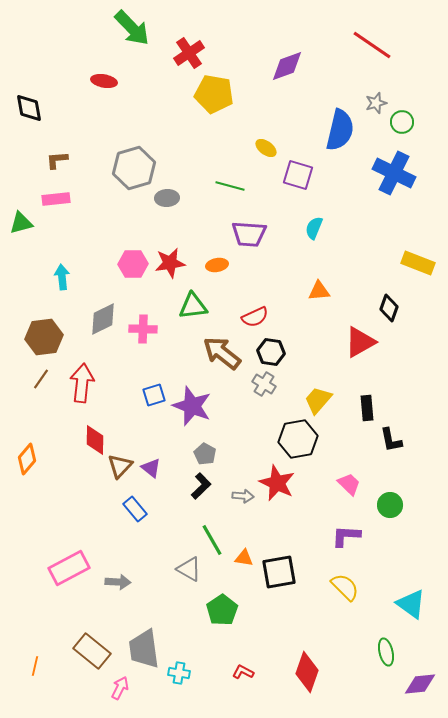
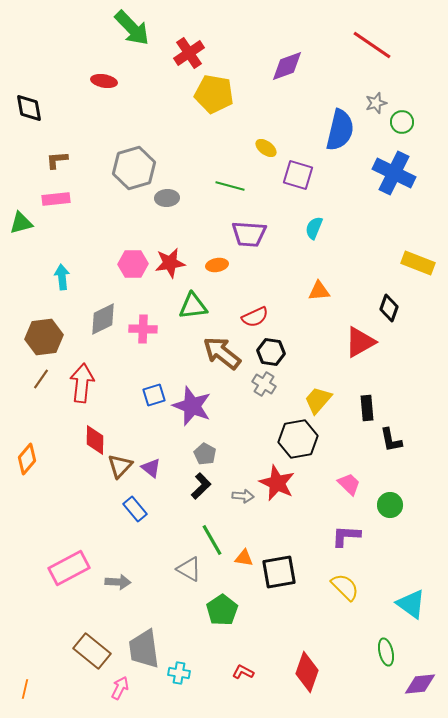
orange line at (35, 666): moved 10 px left, 23 px down
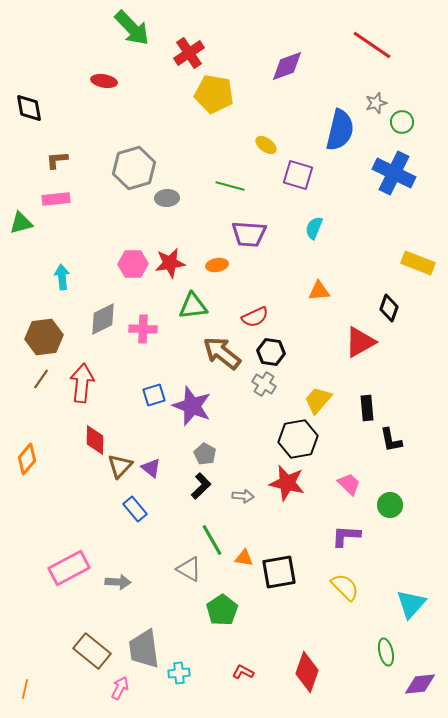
yellow ellipse at (266, 148): moved 3 px up
red star at (277, 483): moved 10 px right; rotated 12 degrees counterclockwise
cyan triangle at (411, 604): rotated 36 degrees clockwise
cyan cross at (179, 673): rotated 15 degrees counterclockwise
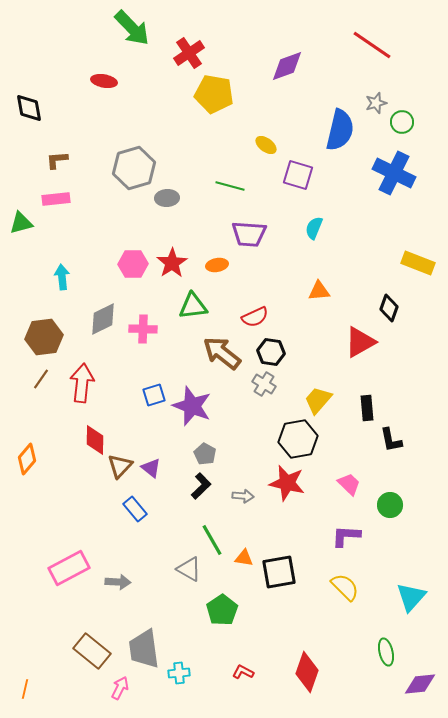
red star at (170, 263): moved 2 px right; rotated 24 degrees counterclockwise
cyan triangle at (411, 604): moved 7 px up
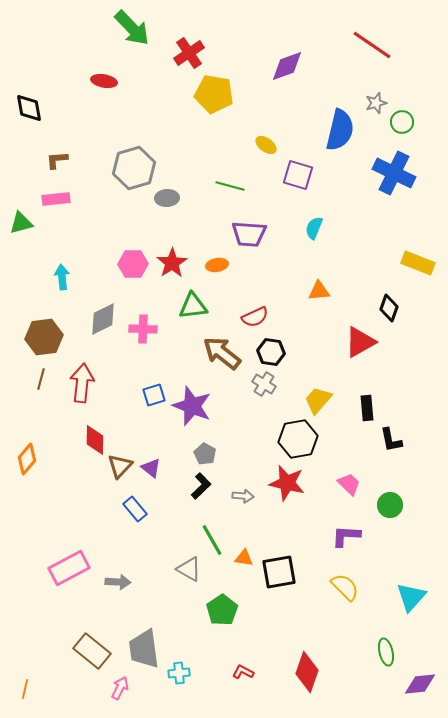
brown line at (41, 379): rotated 20 degrees counterclockwise
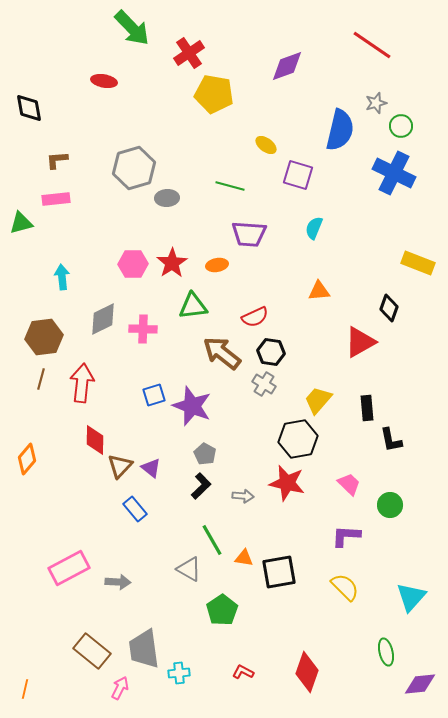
green circle at (402, 122): moved 1 px left, 4 px down
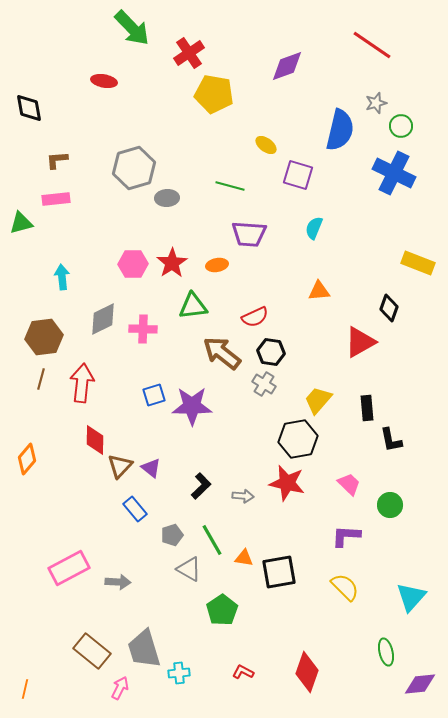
purple star at (192, 406): rotated 21 degrees counterclockwise
gray pentagon at (205, 454): moved 33 px left, 81 px down; rotated 25 degrees clockwise
gray trapezoid at (144, 649): rotated 9 degrees counterclockwise
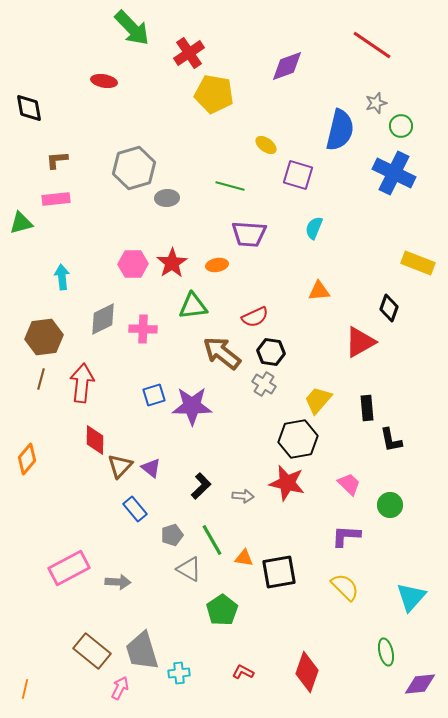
gray trapezoid at (144, 649): moved 2 px left, 2 px down
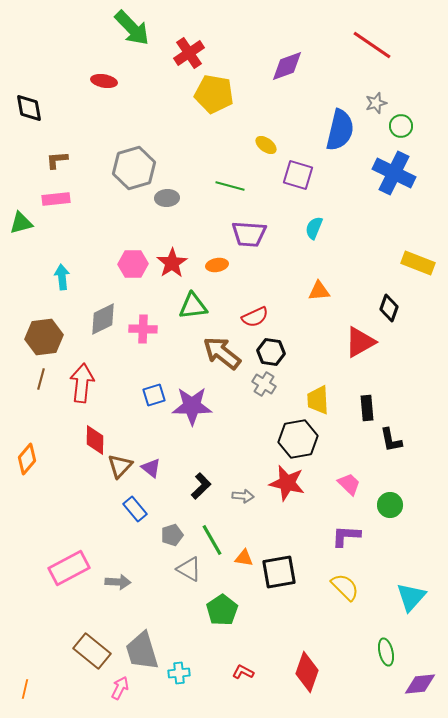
yellow trapezoid at (318, 400): rotated 44 degrees counterclockwise
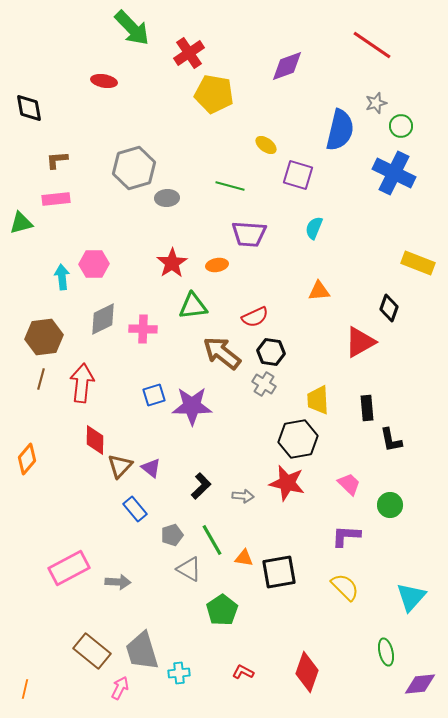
pink hexagon at (133, 264): moved 39 px left
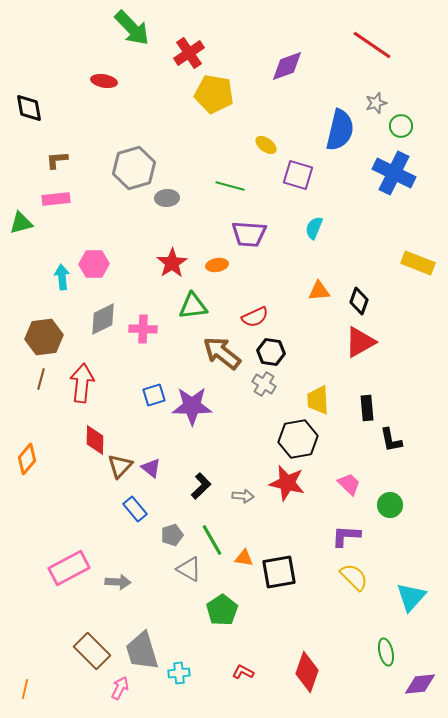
black diamond at (389, 308): moved 30 px left, 7 px up
yellow semicircle at (345, 587): moved 9 px right, 10 px up
brown rectangle at (92, 651): rotated 6 degrees clockwise
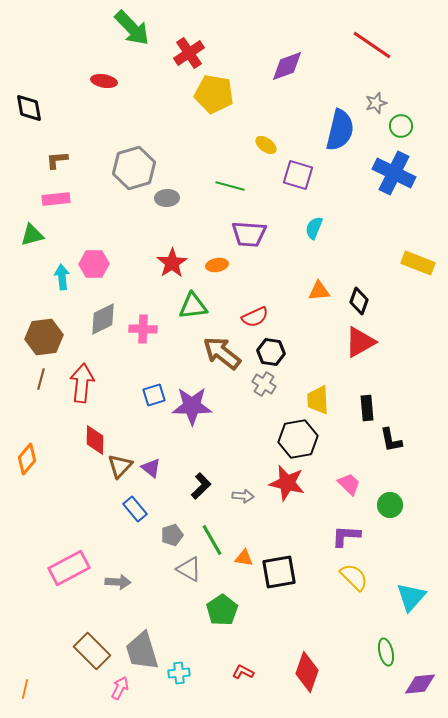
green triangle at (21, 223): moved 11 px right, 12 px down
